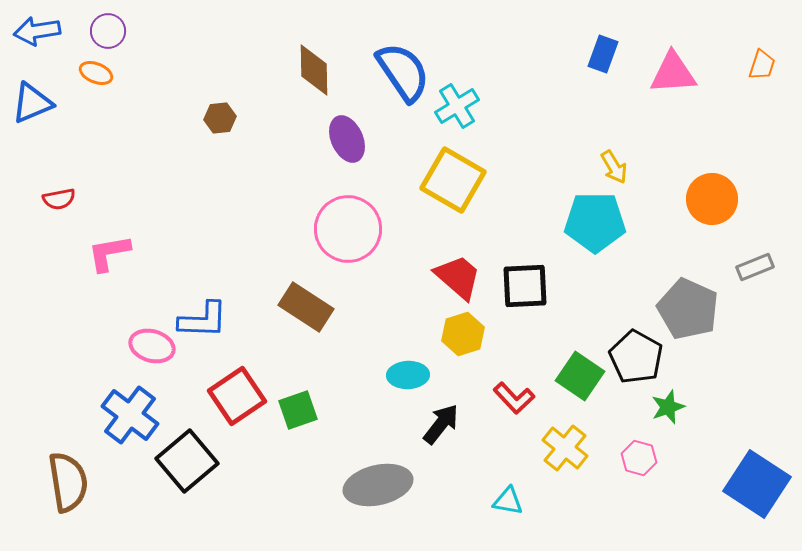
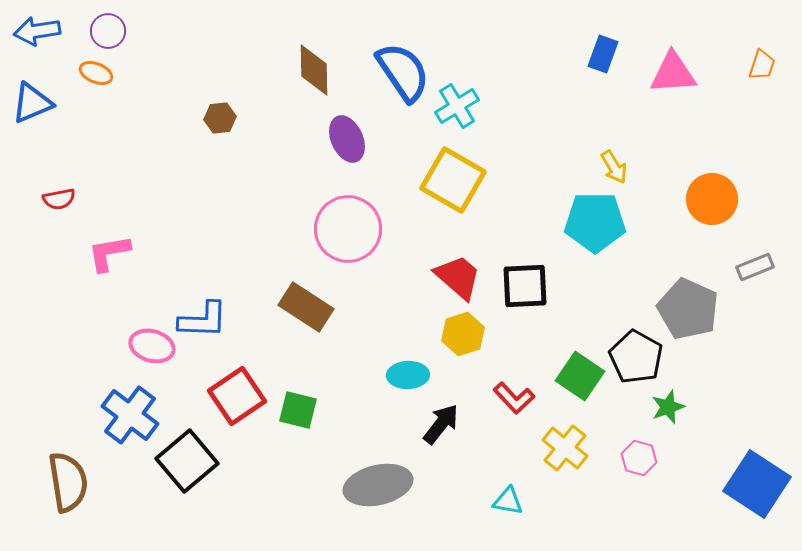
green square at (298, 410): rotated 33 degrees clockwise
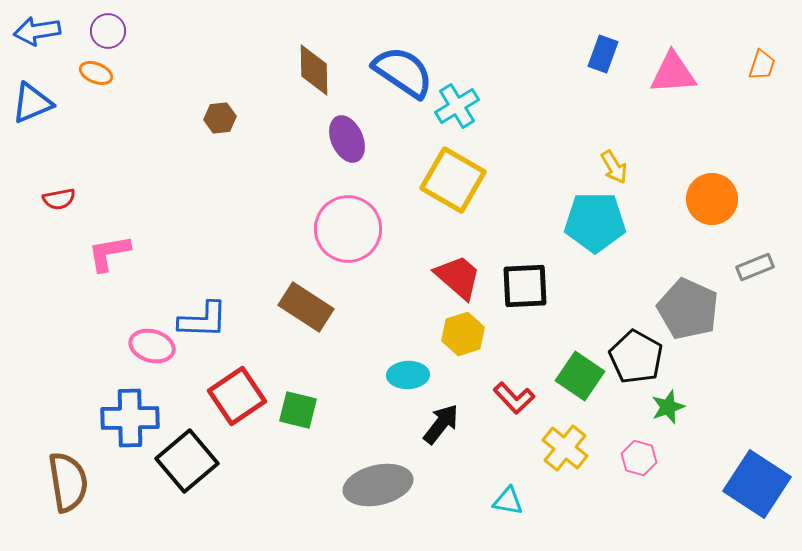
blue semicircle at (403, 72): rotated 22 degrees counterclockwise
blue cross at (130, 415): moved 3 px down; rotated 38 degrees counterclockwise
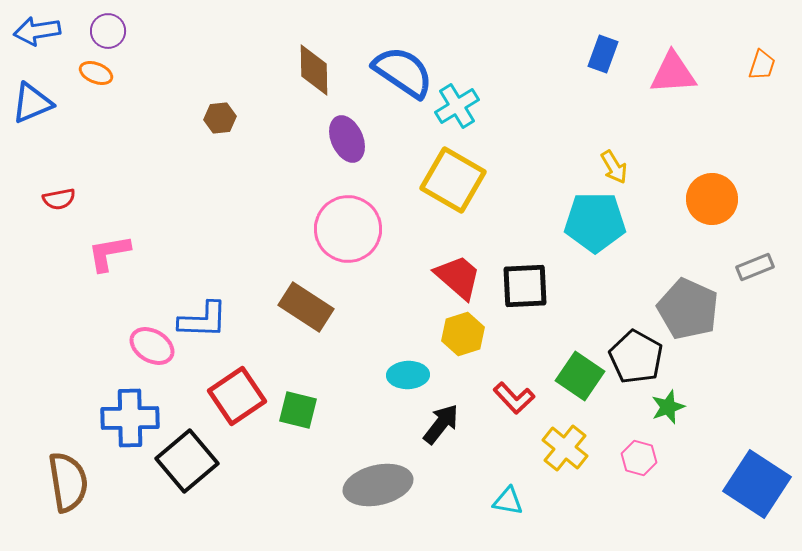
pink ellipse at (152, 346): rotated 15 degrees clockwise
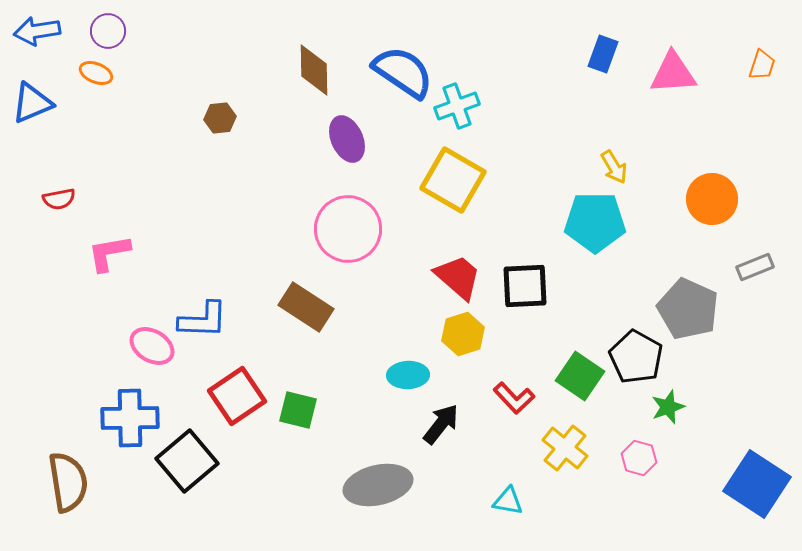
cyan cross at (457, 106): rotated 12 degrees clockwise
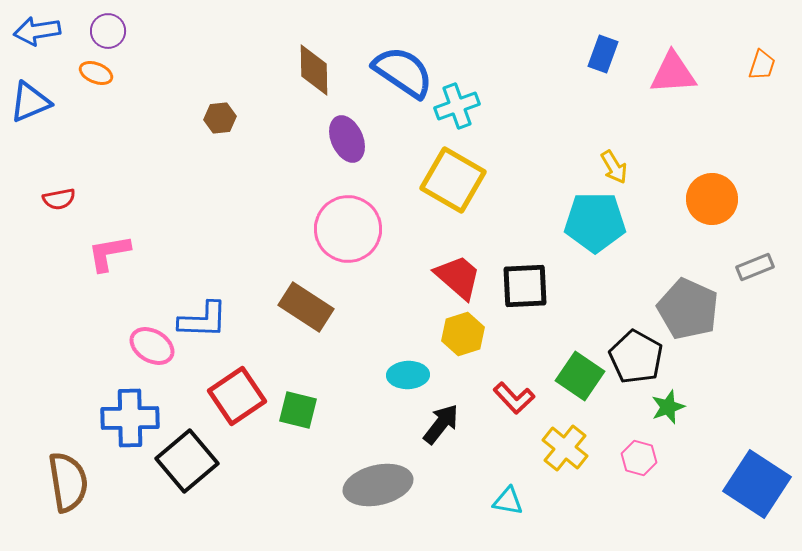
blue triangle at (32, 103): moved 2 px left, 1 px up
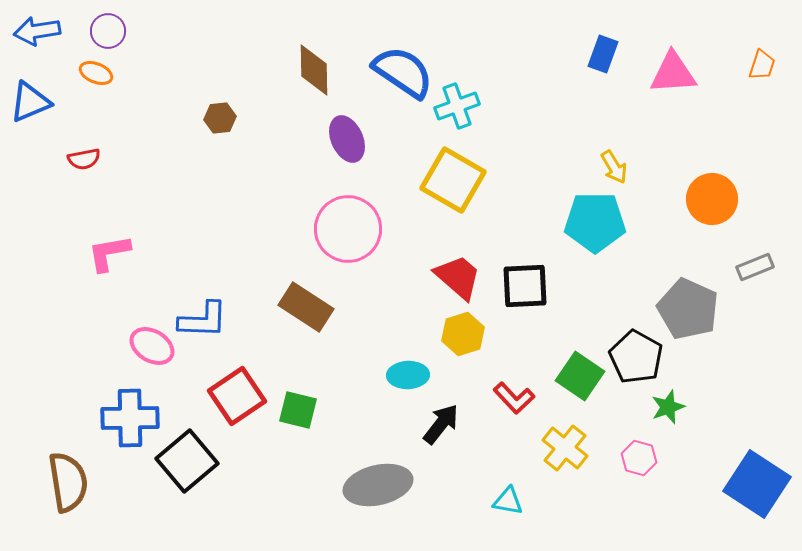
red semicircle at (59, 199): moved 25 px right, 40 px up
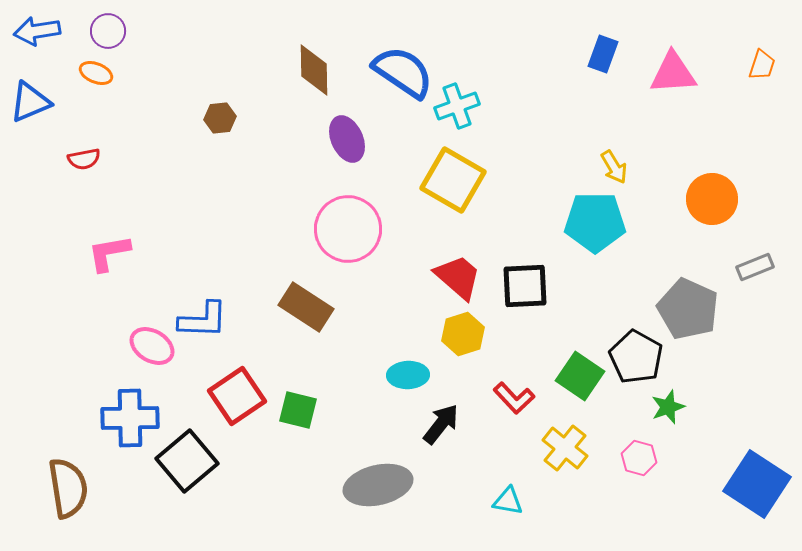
brown semicircle at (68, 482): moved 6 px down
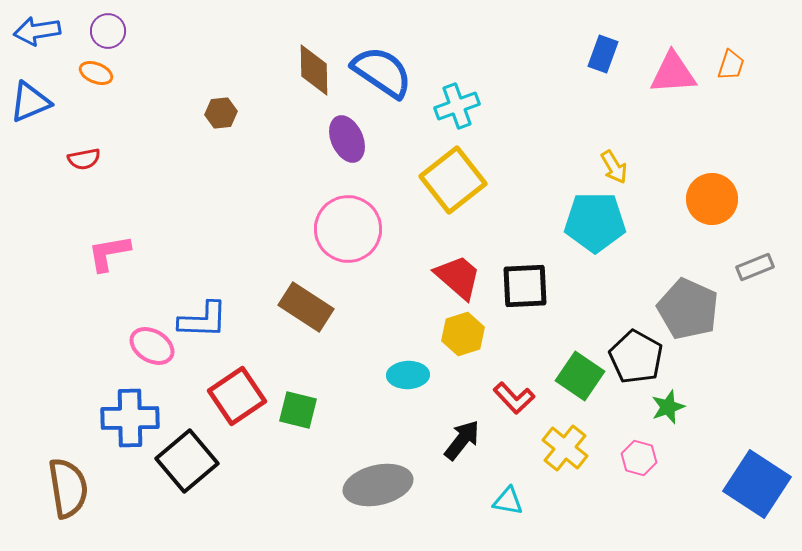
orange trapezoid at (762, 65): moved 31 px left
blue semicircle at (403, 72): moved 21 px left
brown hexagon at (220, 118): moved 1 px right, 5 px up
yellow square at (453, 180): rotated 22 degrees clockwise
black arrow at (441, 424): moved 21 px right, 16 px down
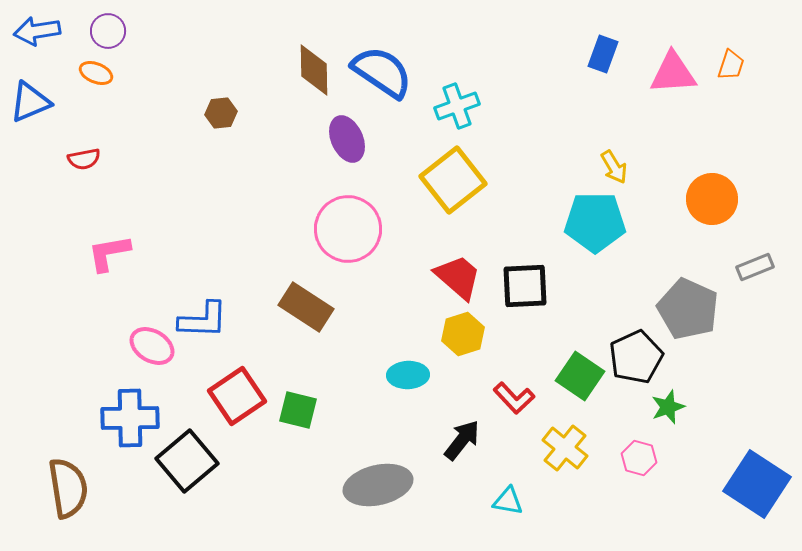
black pentagon at (636, 357): rotated 18 degrees clockwise
